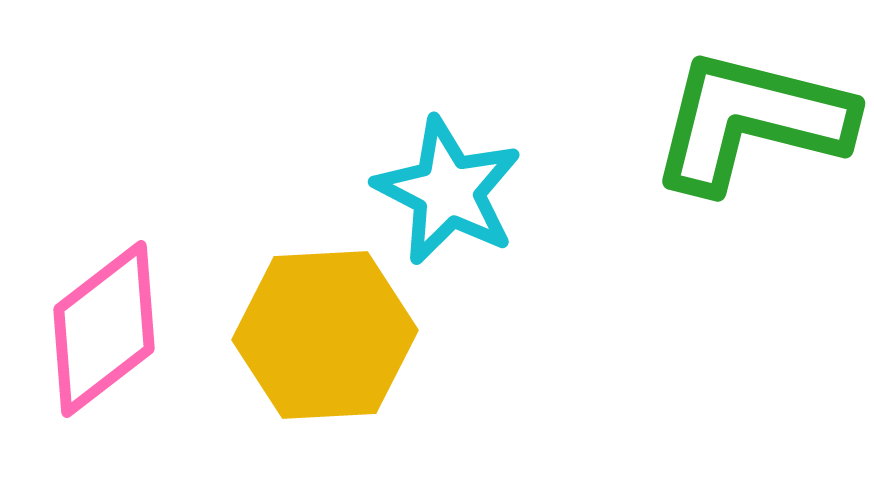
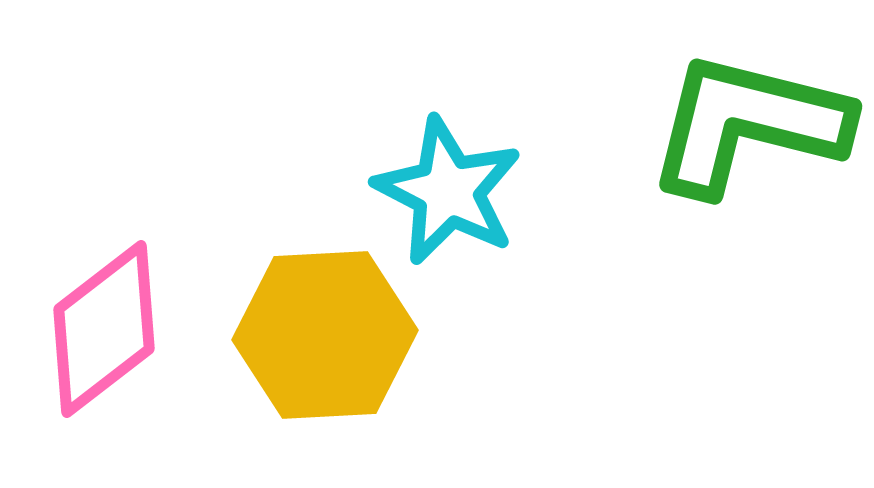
green L-shape: moved 3 px left, 3 px down
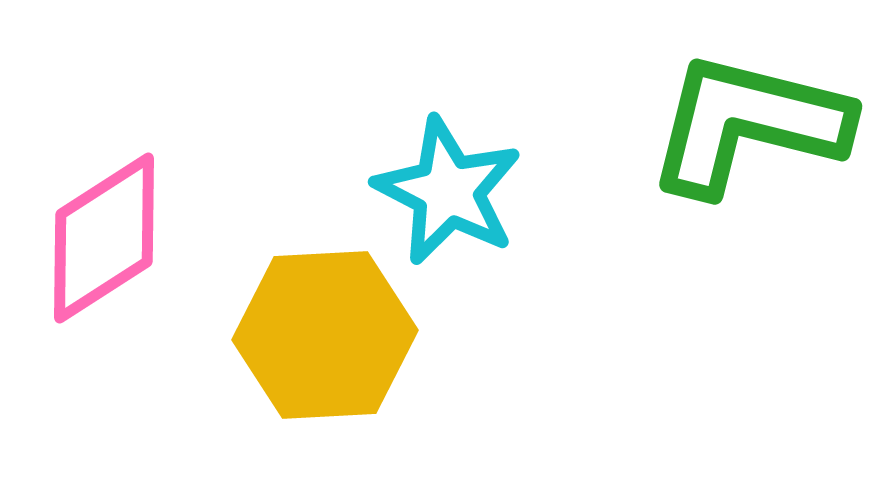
pink diamond: moved 91 px up; rotated 5 degrees clockwise
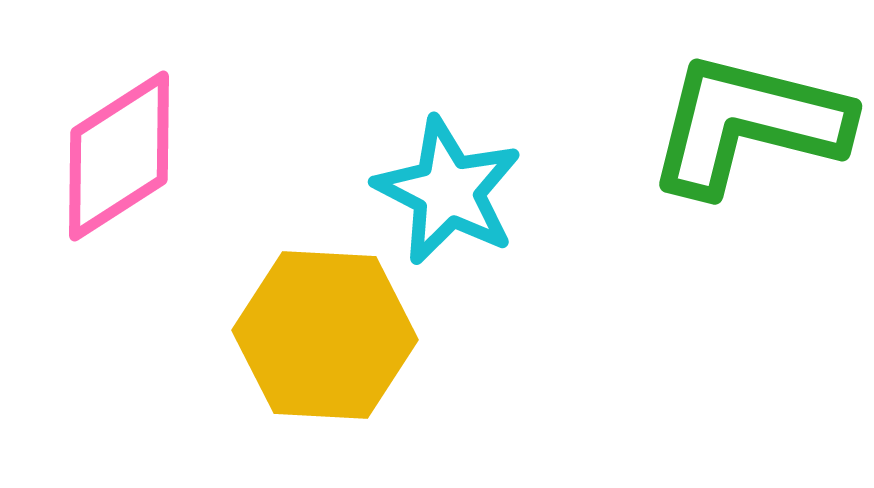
pink diamond: moved 15 px right, 82 px up
yellow hexagon: rotated 6 degrees clockwise
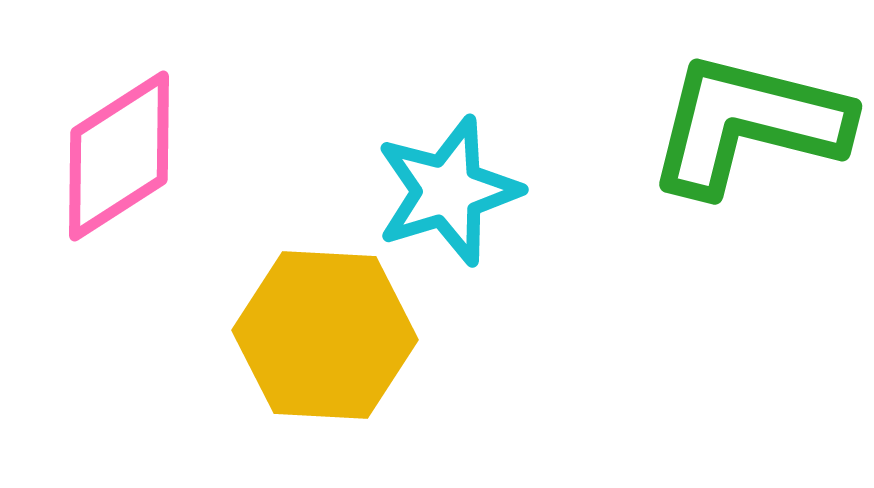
cyan star: rotated 28 degrees clockwise
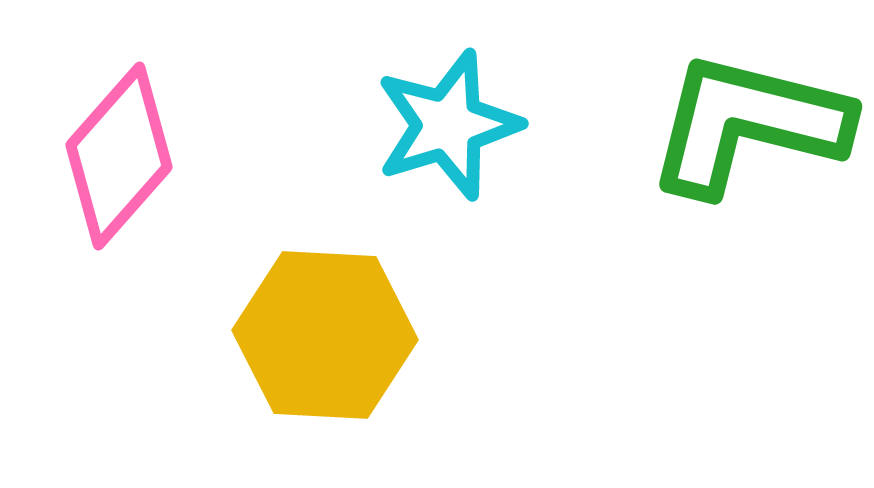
pink diamond: rotated 16 degrees counterclockwise
cyan star: moved 66 px up
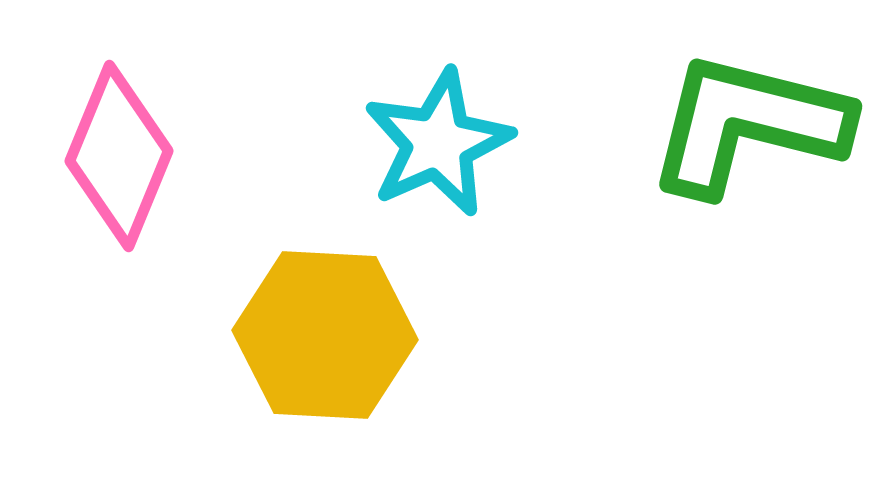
cyan star: moved 10 px left, 18 px down; rotated 7 degrees counterclockwise
pink diamond: rotated 19 degrees counterclockwise
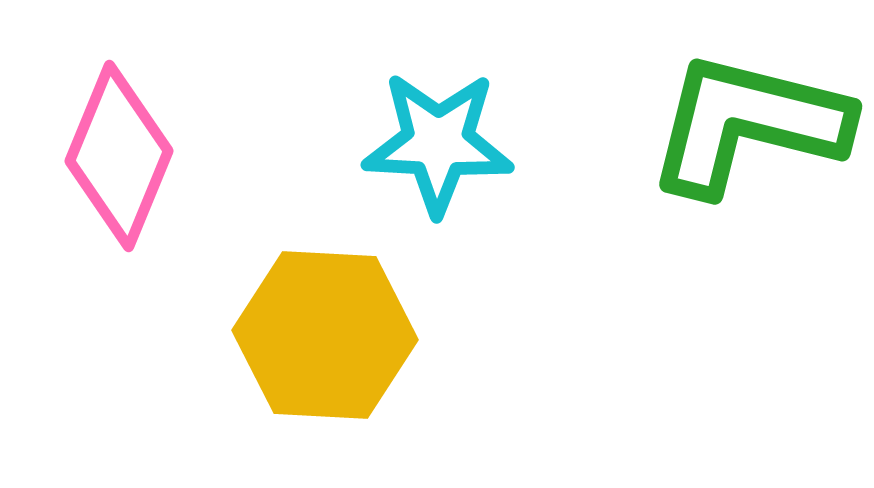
cyan star: rotated 27 degrees clockwise
